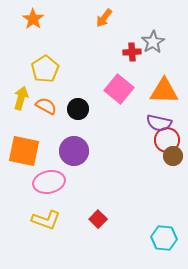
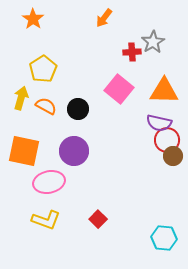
yellow pentagon: moved 2 px left
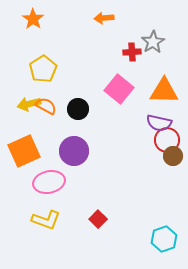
orange arrow: rotated 48 degrees clockwise
yellow arrow: moved 8 px right, 6 px down; rotated 120 degrees counterclockwise
orange square: rotated 36 degrees counterclockwise
cyan hexagon: moved 1 px down; rotated 25 degrees counterclockwise
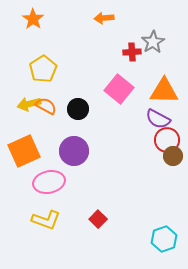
purple semicircle: moved 1 px left, 4 px up; rotated 15 degrees clockwise
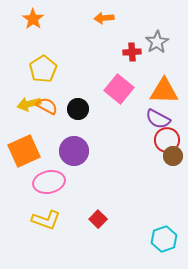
gray star: moved 4 px right
orange semicircle: moved 1 px right
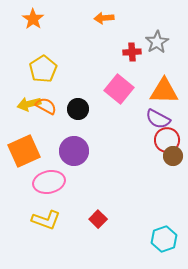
orange semicircle: moved 1 px left
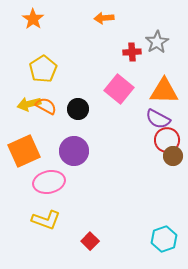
red square: moved 8 px left, 22 px down
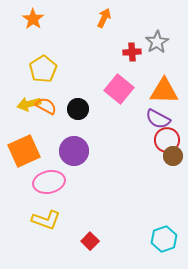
orange arrow: rotated 120 degrees clockwise
